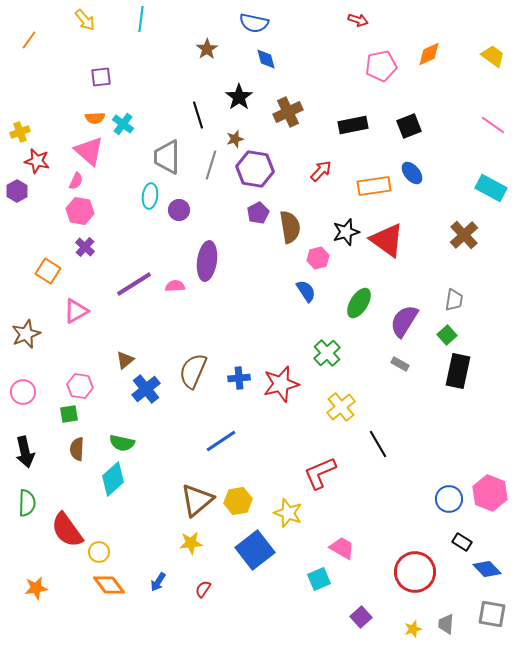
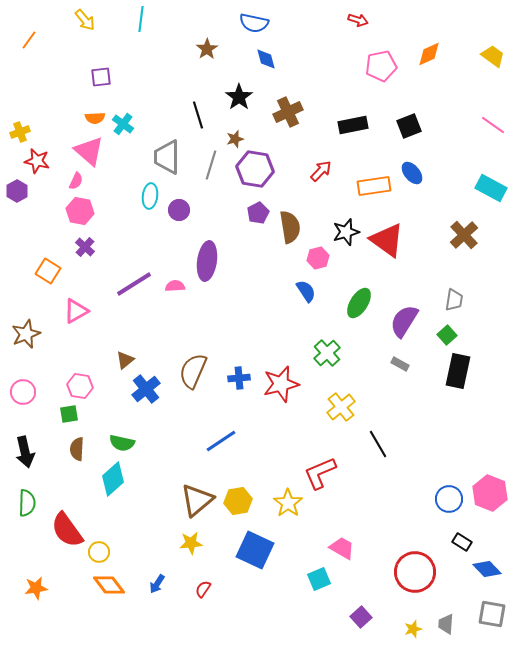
yellow star at (288, 513): moved 10 px up; rotated 16 degrees clockwise
blue square at (255, 550): rotated 27 degrees counterclockwise
blue arrow at (158, 582): moved 1 px left, 2 px down
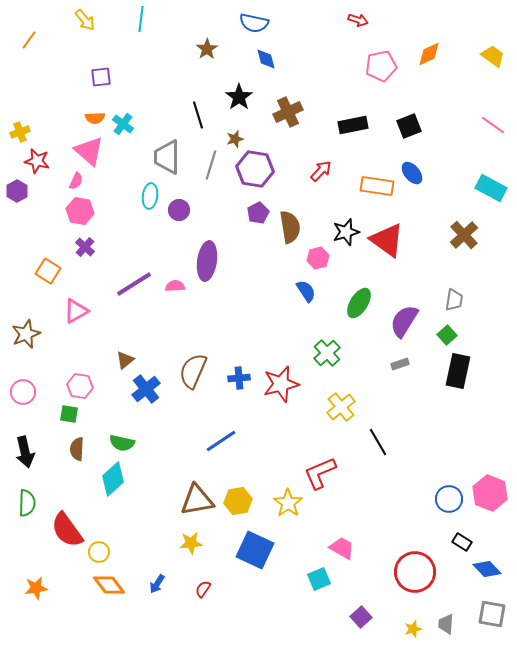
orange rectangle at (374, 186): moved 3 px right; rotated 16 degrees clockwise
gray rectangle at (400, 364): rotated 48 degrees counterclockwise
green square at (69, 414): rotated 18 degrees clockwise
black line at (378, 444): moved 2 px up
brown triangle at (197, 500): rotated 30 degrees clockwise
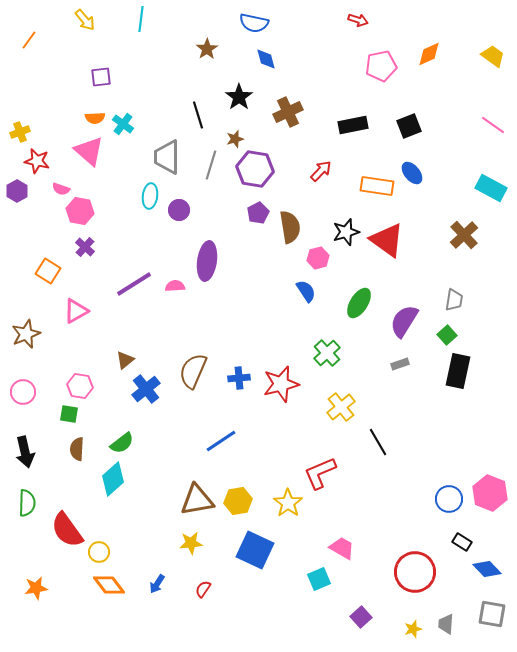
pink semicircle at (76, 181): moved 15 px left, 8 px down; rotated 84 degrees clockwise
green semicircle at (122, 443): rotated 50 degrees counterclockwise
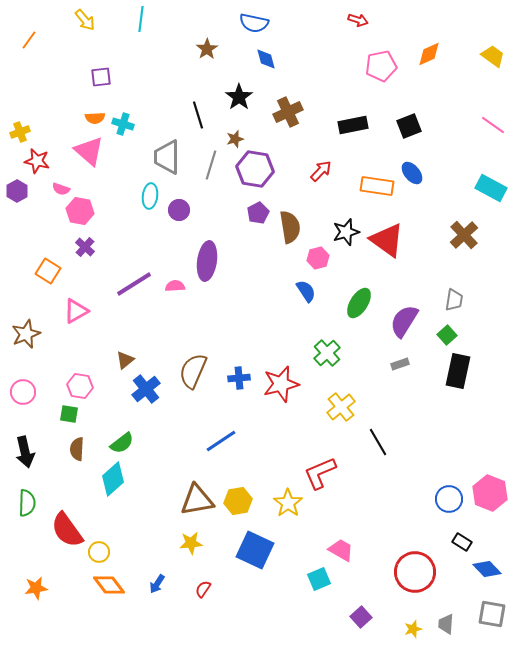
cyan cross at (123, 124): rotated 20 degrees counterclockwise
pink trapezoid at (342, 548): moved 1 px left, 2 px down
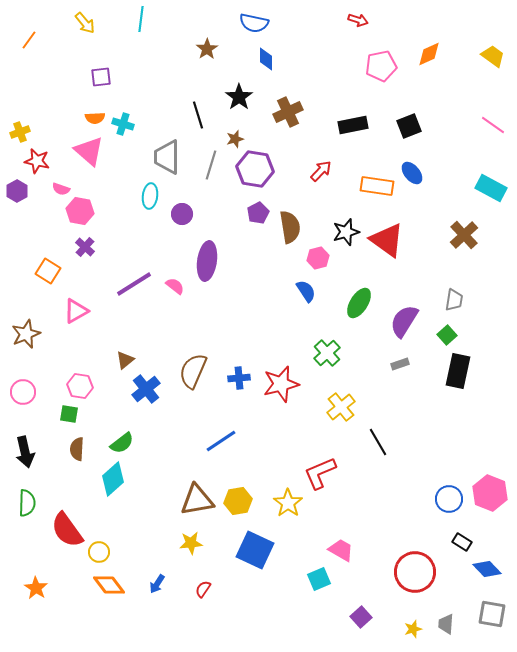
yellow arrow at (85, 20): moved 3 px down
blue diamond at (266, 59): rotated 15 degrees clockwise
purple circle at (179, 210): moved 3 px right, 4 px down
pink semicircle at (175, 286): rotated 42 degrees clockwise
orange star at (36, 588): rotated 30 degrees counterclockwise
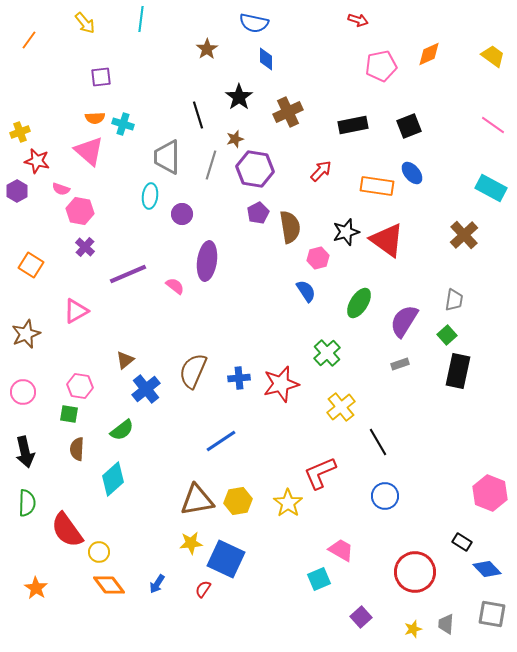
orange square at (48, 271): moved 17 px left, 6 px up
purple line at (134, 284): moved 6 px left, 10 px up; rotated 9 degrees clockwise
green semicircle at (122, 443): moved 13 px up
blue circle at (449, 499): moved 64 px left, 3 px up
blue square at (255, 550): moved 29 px left, 9 px down
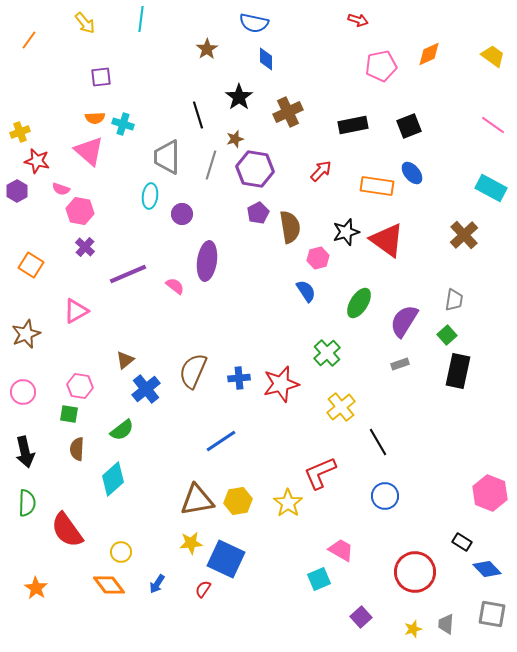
yellow circle at (99, 552): moved 22 px right
